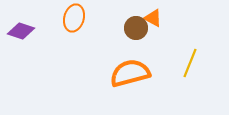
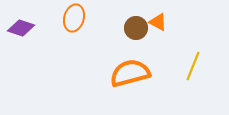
orange triangle: moved 5 px right, 4 px down
purple diamond: moved 3 px up
yellow line: moved 3 px right, 3 px down
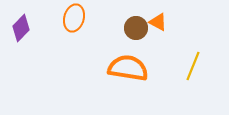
purple diamond: rotated 64 degrees counterclockwise
orange semicircle: moved 2 px left, 5 px up; rotated 24 degrees clockwise
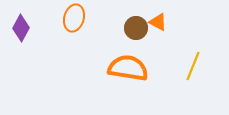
purple diamond: rotated 16 degrees counterclockwise
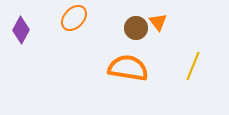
orange ellipse: rotated 28 degrees clockwise
orange triangle: rotated 24 degrees clockwise
purple diamond: moved 2 px down
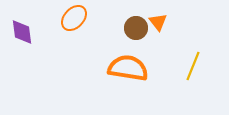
purple diamond: moved 1 px right, 2 px down; rotated 36 degrees counterclockwise
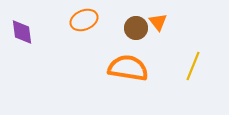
orange ellipse: moved 10 px right, 2 px down; rotated 24 degrees clockwise
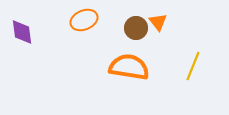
orange semicircle: moved 1 px right, 1 px up
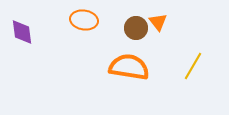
orange ellipse: rotated 32 degrees clockwise
yellow line: rotated 8 degrees clockwise
